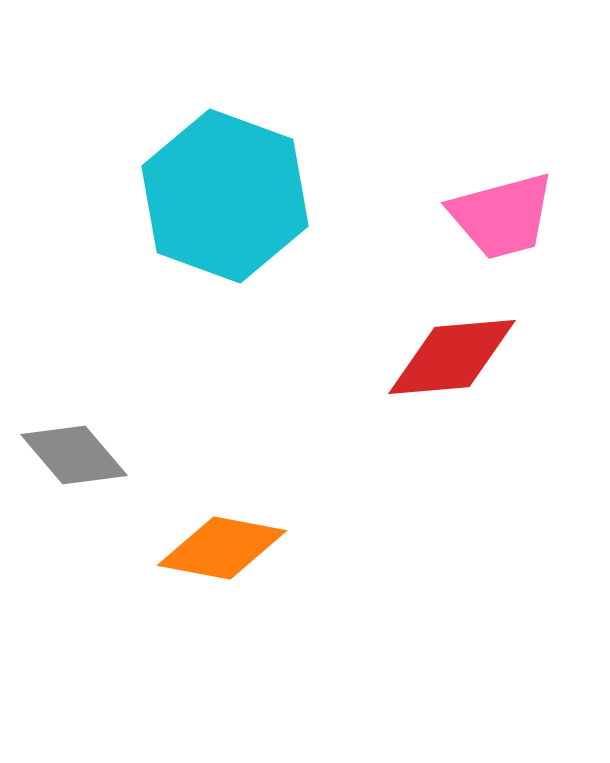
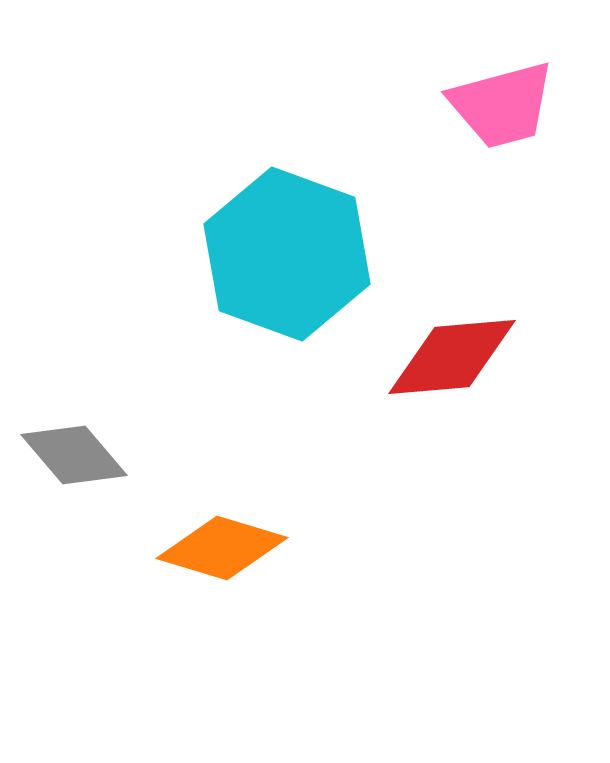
cyan hexagon: moved 62 px right, 58 px down
pink trapezoid: moved 111 px up
orange diamond: rotated 6 degrees clockwise
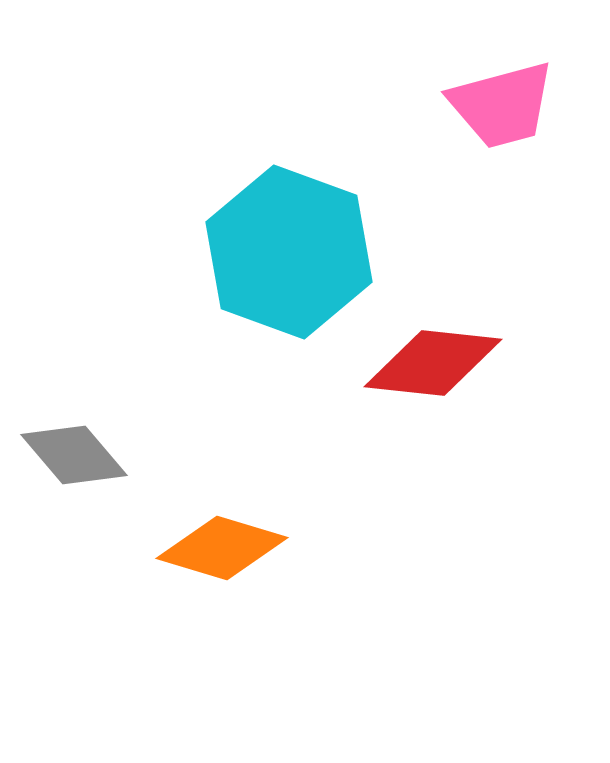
cyan hexagon: moved 2 px right, 2 px up
red diamond: moved 19 px left, 6 px down; rotated 11 degrees clockwise
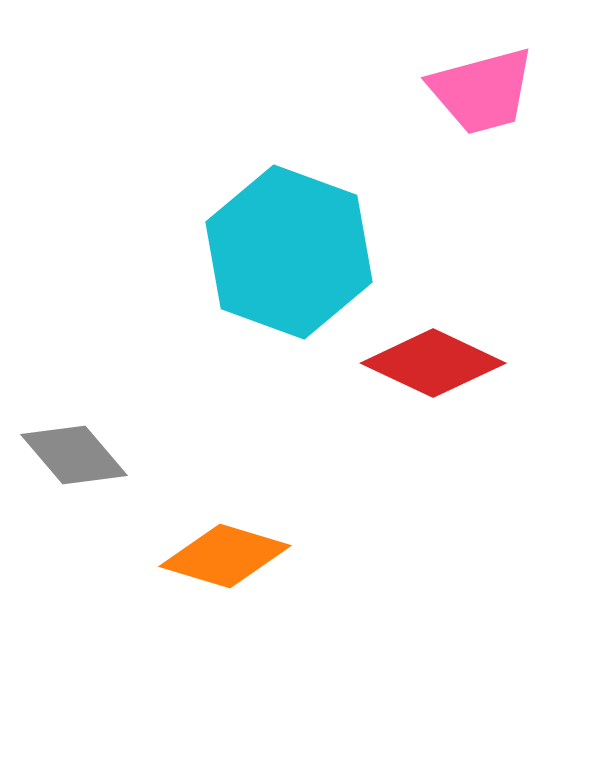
pink trapezoid: moved 20 px left, 14 px up
red diamond: rotated 19 degrees clockwise
orange diamond: moved 3 px right, 8 px down
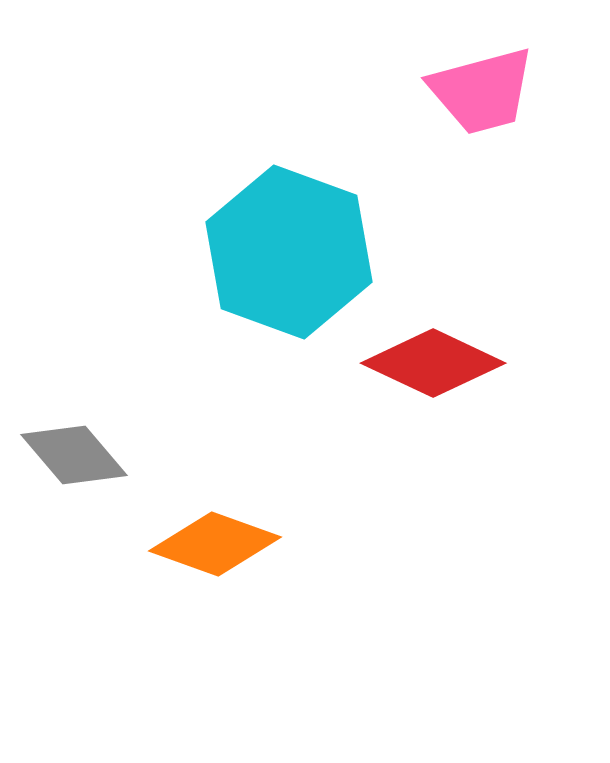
orange diamond: moved 10 px left, 12 px up; rotated 3 degrees clockwise
